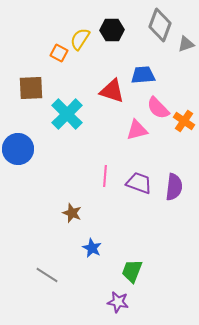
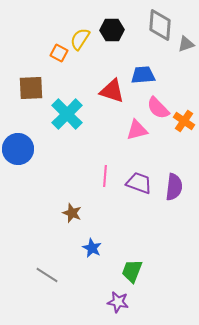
gray diamond: rotated 16 degrees counterclockwise
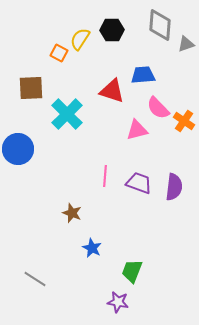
gray line: moved 12 px left, 4 px down
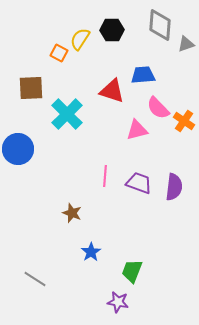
blue star: moved 1 px left, 4 px down; rotated 12 degrees clockwise
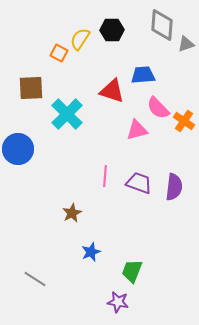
gray diamond: moved 2 px right
brown star: rotated 24 degrees clockwise
blue star: rotated 12 degrees clockwise
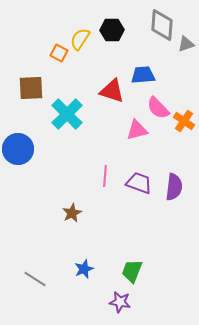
blue star: moved 7 px left, 17 px down
purple star: moved 2 px right
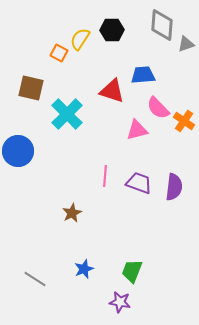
brown square: rotated 16 degrees clockwise
blue circle: moved 2 px down
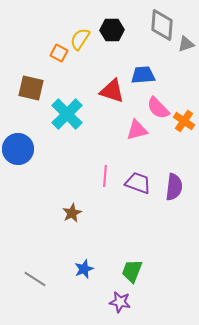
blue circle: moved 2 px up
purple trapezoid: moved 1 px left
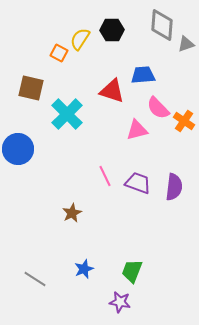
pink line: rotated 30 degrees counterclockwise
